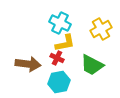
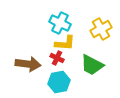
yellow L-shape: rotated 15 degrees clockwise
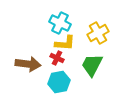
yellow cross: moved 3 px left, 4 px down
green trapezoid: rotated 90 degrees clockwise
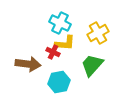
red cross: moved 4 px left, 6 px up
green trapezoid: rotated 15 degrees clockwise
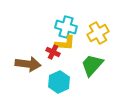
cyan cross: moved 6 px right, 4 px down; rotated 10 degrees counterclockwise
cyan hexagon: rotated 15 degrees counterclockwise
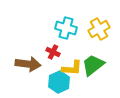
cyan cross: moved 1 px down
yellow cross: moved 1 px right, 4 px up
yellow L-shape: moved 7 px right, 25 px down
green trapezoid: moved 1 px right; rotated 10 degrees clockwise
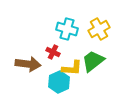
cyan cross: moved 1 px right, 1 px down
green trapezoid: moved 4 px up
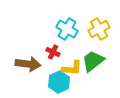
cyan cross: rotated 15 degrees clockwise
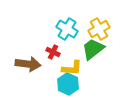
green trapezoid: moved 12 px up
cyan hexagon: moved 9 px right, 2 px down; rotated 10 degrees counterclockwise
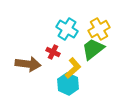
yellow L-shape: moved 1 px right; rotated 45 degrees counterclockwise
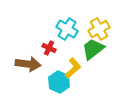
red cross: moved 4 px left, 4 px up
cyan hexagon: moved 9 px left, 2 px up
